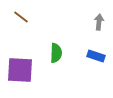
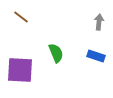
green semicircle: rotated 24 degrees counterclockwise
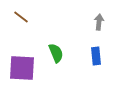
blue rectangle: rotated 66 degrees clockwise
purple square: moved 2 px right, 2 px up
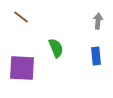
gray arrow: moved 1 px left, 1 px up
green semicircle: moved 5 px up
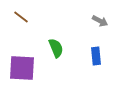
gray arrow: moved 2 px right; rotated 112 degrees clockwise
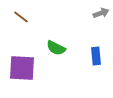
gray arrow: moved 1 px right, 8 px up; rotated 49 degrees counterclockwise
green semicircle: rotated 138 degrees clockwise
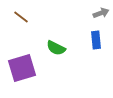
blue rectangle: moved 16 px up
purple square: rotated 20 degrees counterclockwise
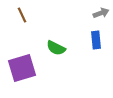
brown line: moved 1 px right, 2 px up; rotated 28 degrees clockwise
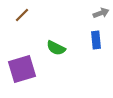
brown line: rotated 70 degrees clockwise
purple square: moved 1 px down
